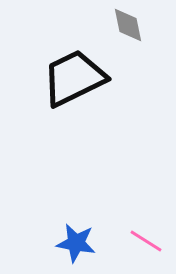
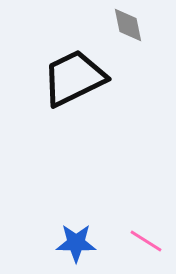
blue star: rotated 9 degrees counterclockwise
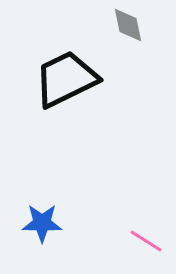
black trapezoid: moved 8 px left, 1 px down
blue star: moved 34 px left, 20 px up
